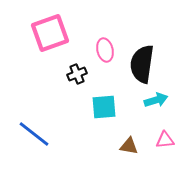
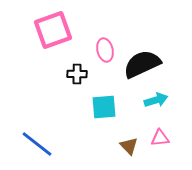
pink square: moved 3 px right, 3 px up
black semicircle: rotated 57 degrees clockwise
black cross: rotated 24 degrees clockwise
blue line: moved 3 px right, 10 px down
pink triangle: moved 5 px left, 2 px up
brown triangle: rotated 36 degrees clockwise
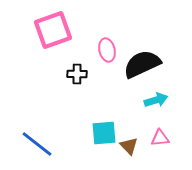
pink ellipse: moved 2 px right
cyan square: moved 26 px down
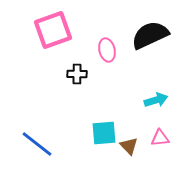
black semicircle: moved 8 px right, 29 px up
